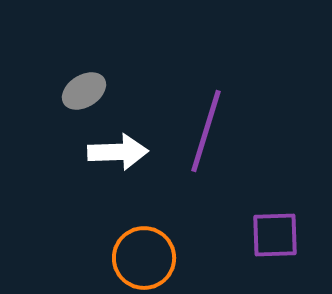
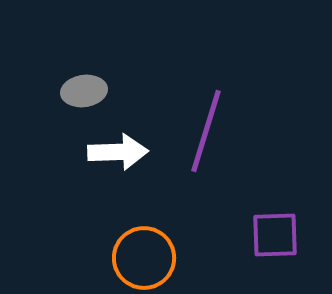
gray ellipse: rotated 24 degrees clockwise
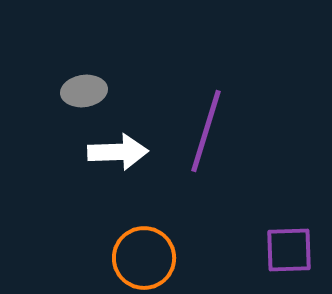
purple square: moved 14 px right, 15 px down
